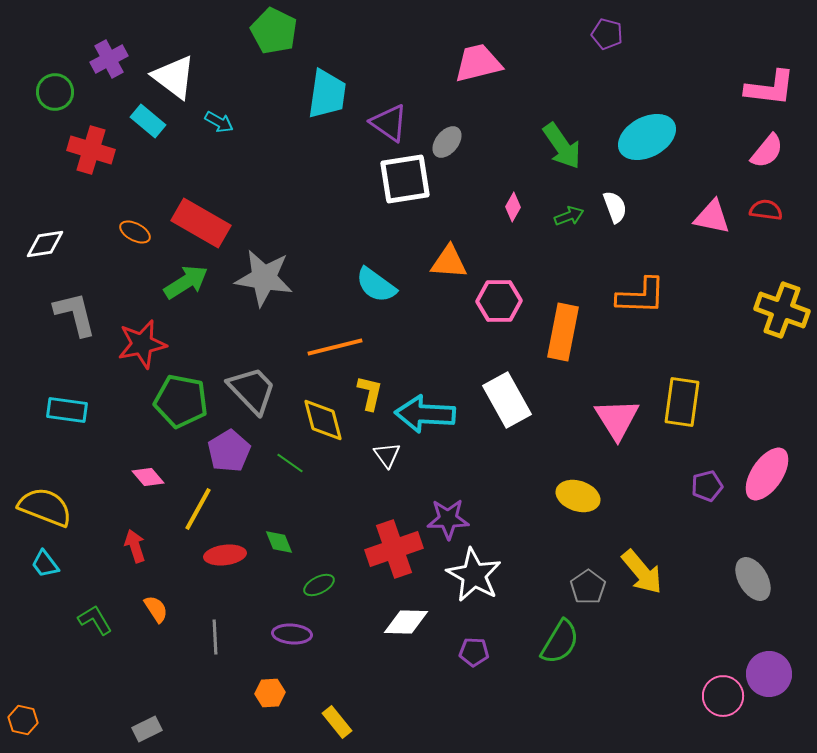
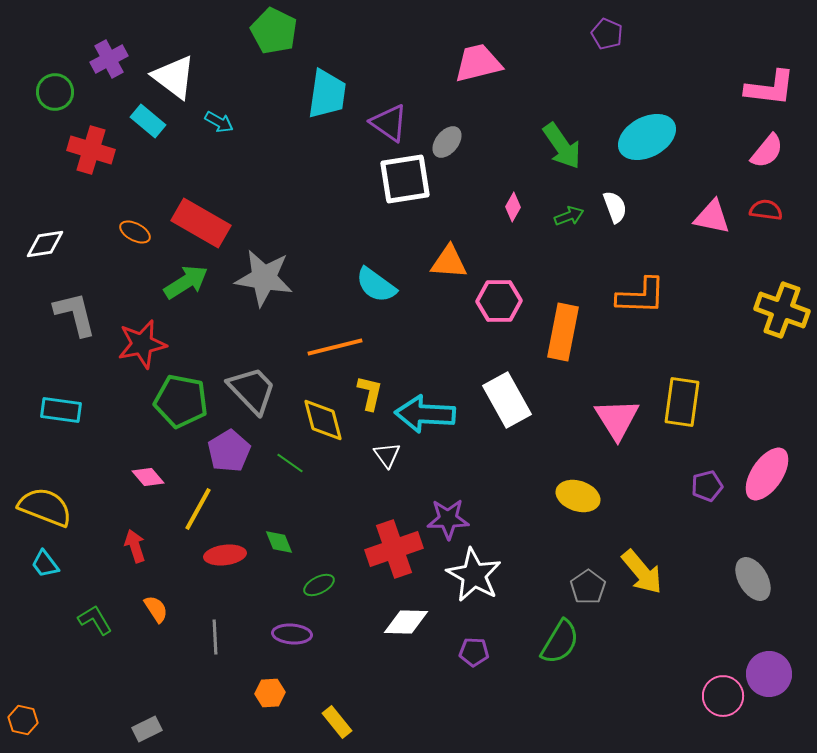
purple pentagon at (607, 34): rotated 8 degrees clockwise
cyan rectangle at (67, 410): moved 6 px left
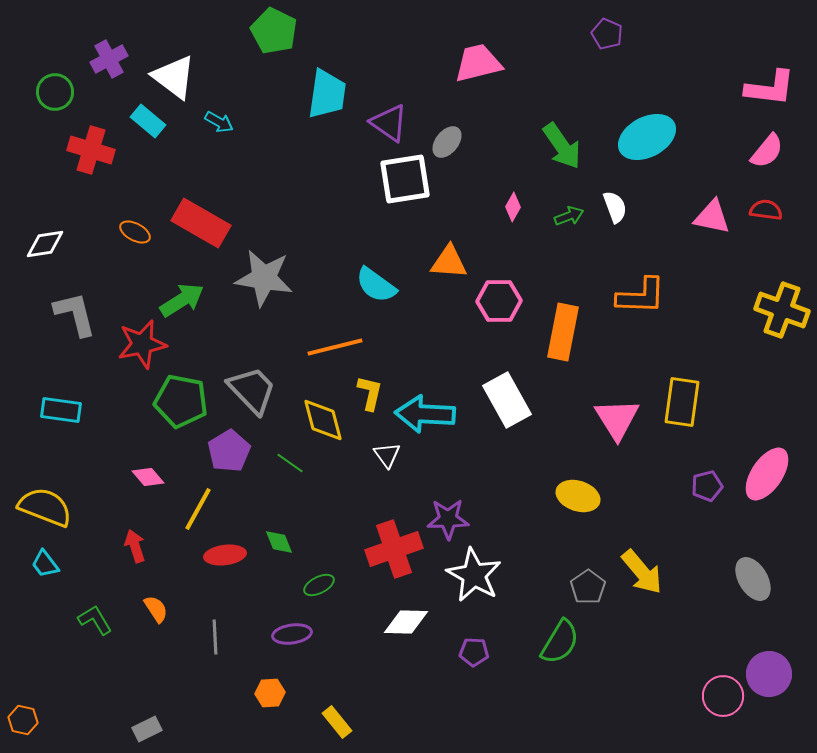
green arrow at (186, 282): moved 4 px left, 18 px down
purple ellipse at (292, 634): rotated 12 degrees counterclockwise
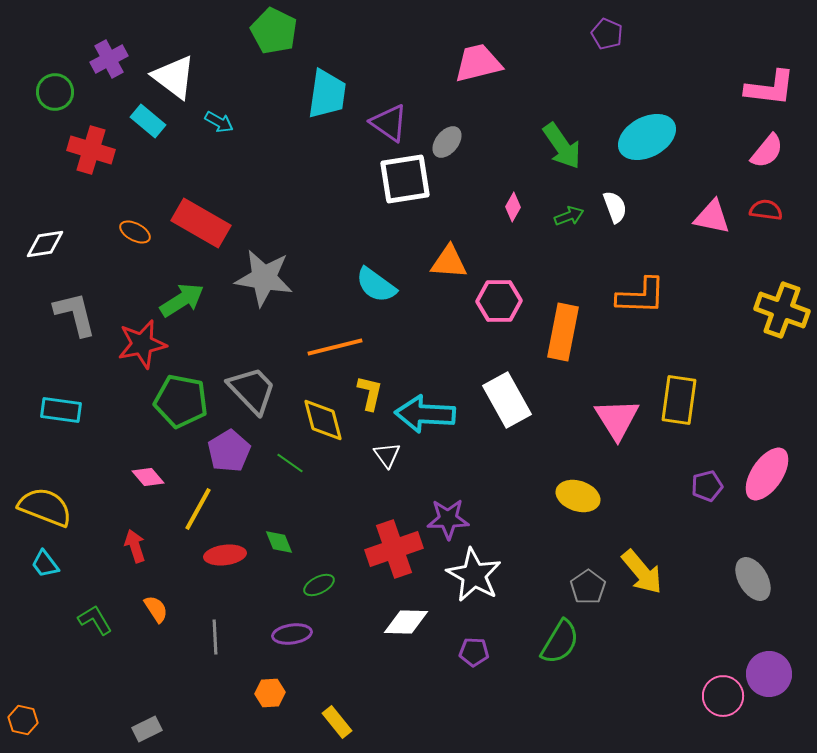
yellow rectangle at (682, 402): moved 3 px left, 2 px up
